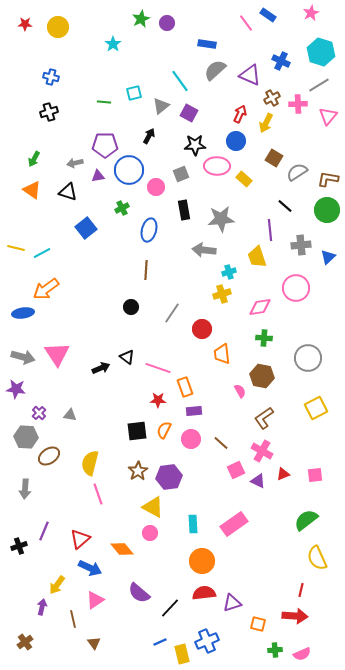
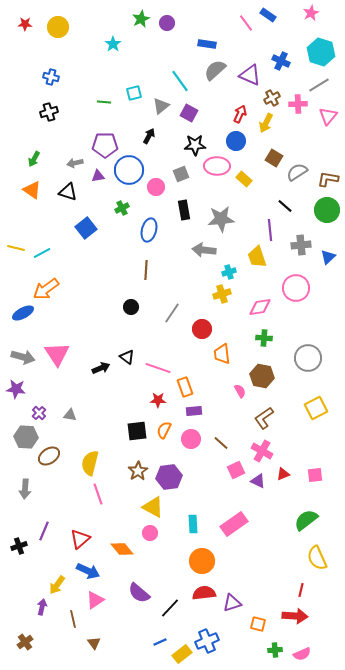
blue ellipse at (23, 313): rotated 20 degrees counterclockwise
blue arrow at (90, 568): moved 2 px left, 3 px down
yellow rectangle at (182, 654): rotated 66 degrees clockwise
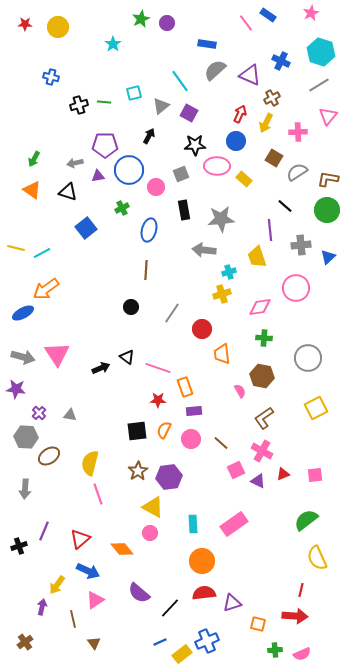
pink cross at (298, 104): moved 28 px down
black cross at (49, 112): moved 30 px right, 7 px up
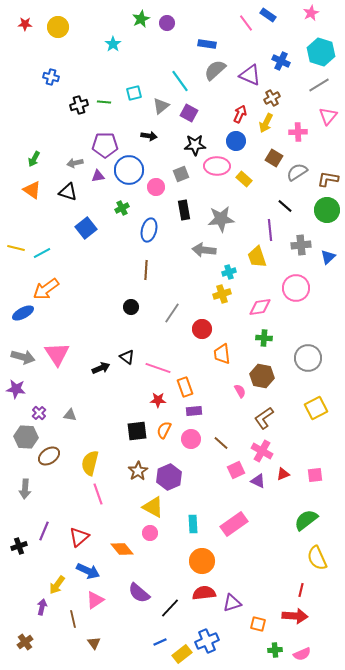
black arrow at (149, 136): rotated 70 degrees clockwise
purple hexagon at (169, 477): rotated 15 degrees counterclockwise
red triangle at (80, 539): moved 1 px left, 2 px up
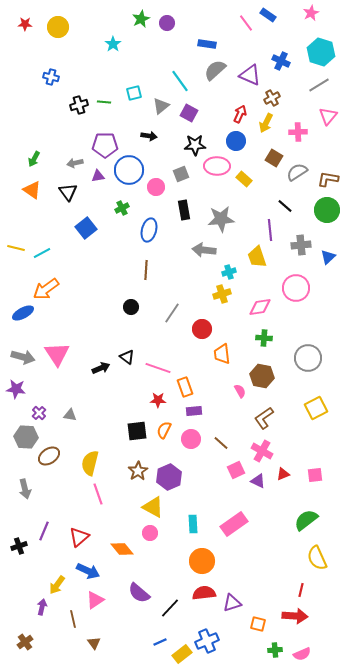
black triangle at (68, 192): rotated 36 degrees clockwise
gray arrow at (25, 489): rotated 18 degrees counterclockwise
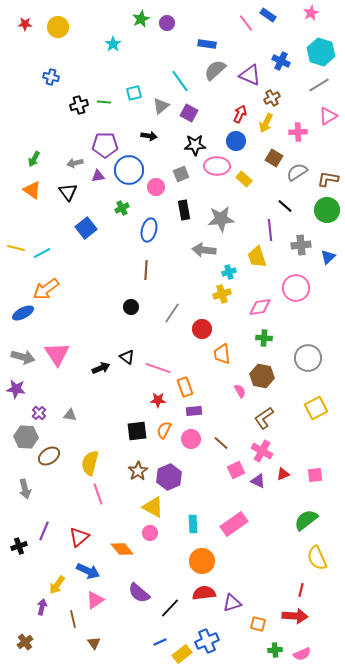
pink triangle at (328, 116): rotated 18 degrees clockwise
